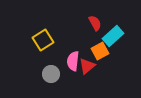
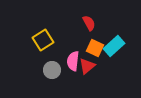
red semicircle: moved 6 px left
cyan rectangle: moved 1 px right, 10 px down
orange square: moved 5 px left, 3 px up; rotated 36 degrees counterclockwise
gray circle: moved 1 px right, 4 px up
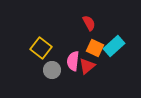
yellow square: moved 2 px left, 8 px down; rotated 20 degrees counterclockwise
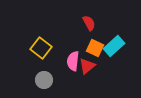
gray circle: moved 8 px left, 10 px down
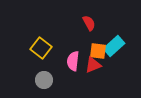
orange square: moved 3 px right, 3 px down; rotated 18 degrees counterclockwise
red triangle: moved 6 px right, 1 px up; rotated 18 degrees clockwise
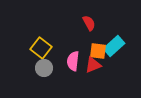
gray circle: moved 12 px up
